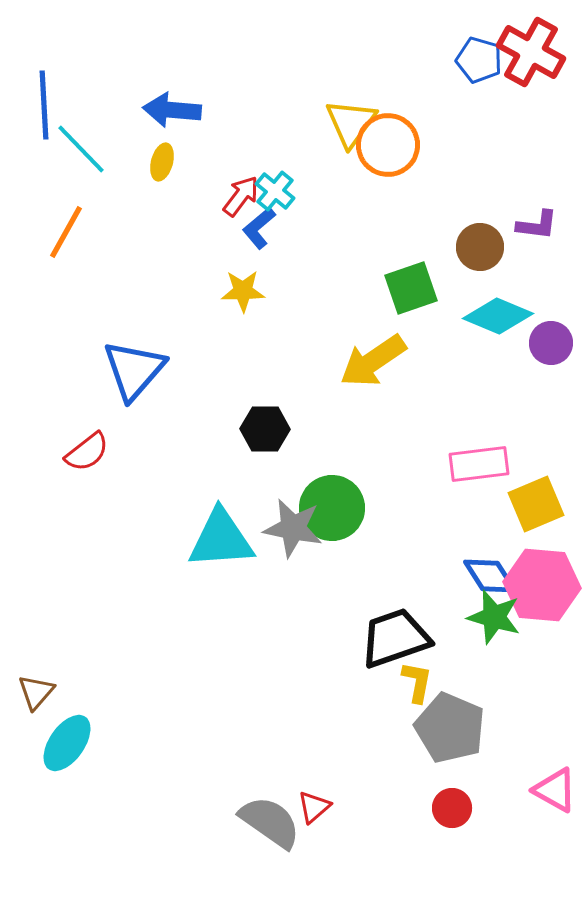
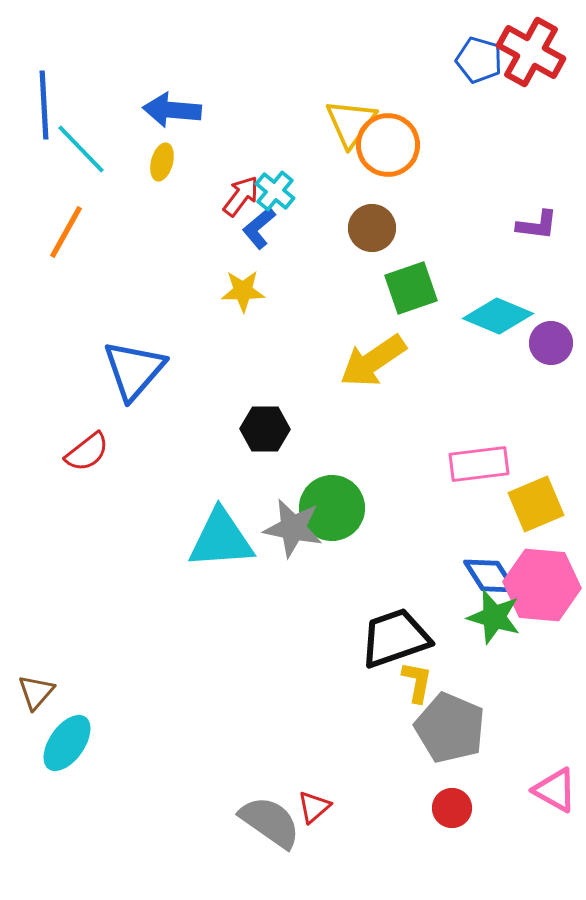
brown circle: moved 108 px left, 19 px up
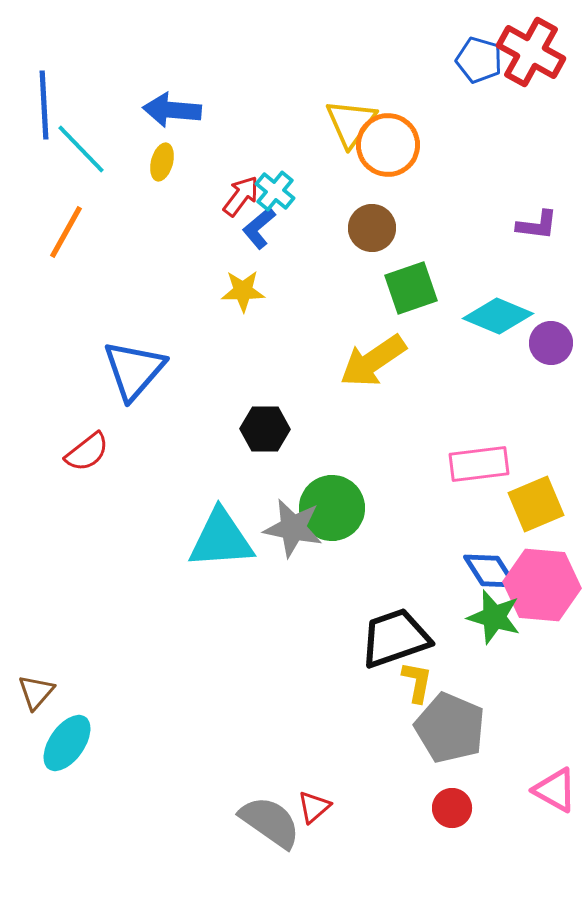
blue diamond: moved 5 px up
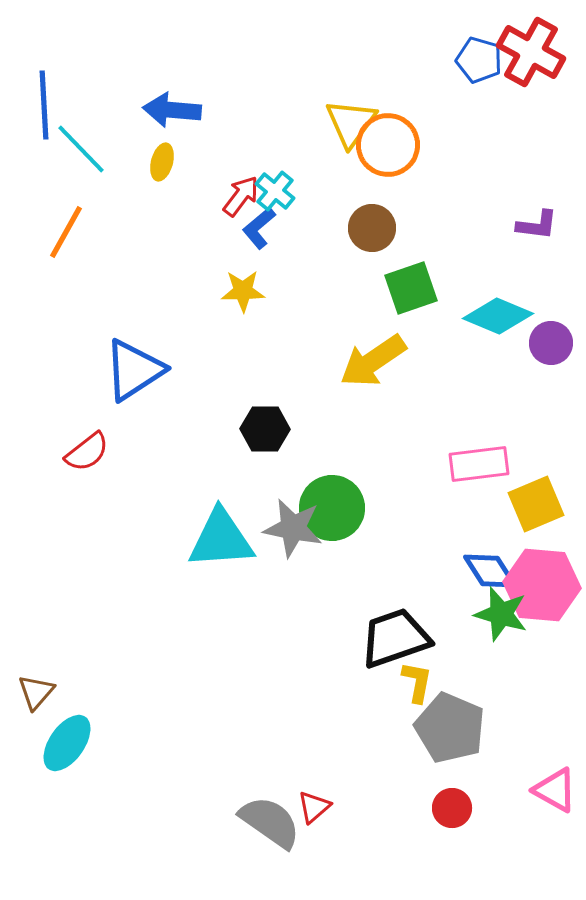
blue triangle: rotated 16 degrees clockwise
green star: moved 7 px right, 3 px up
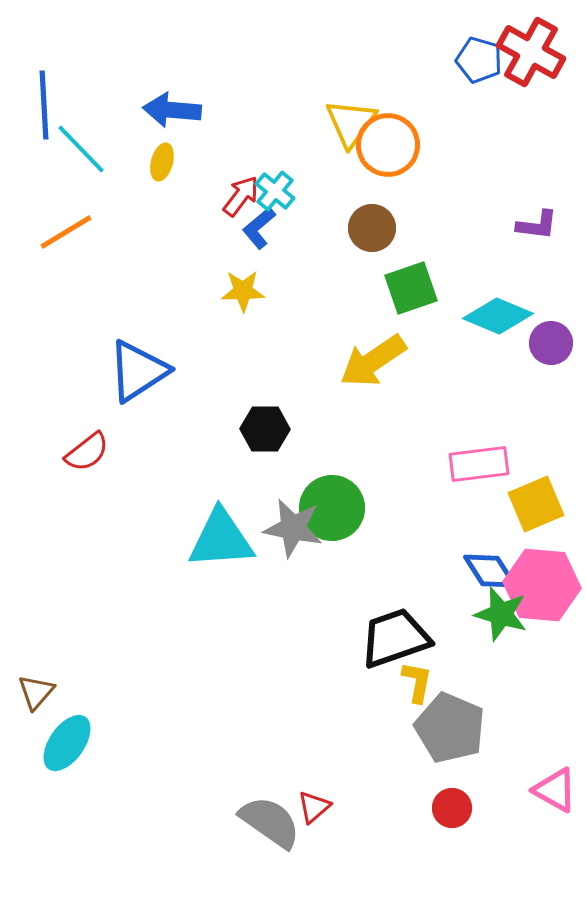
orange line: rotated 30 degrees clockwise
blue triangle: moved 4 px right, 1 px down
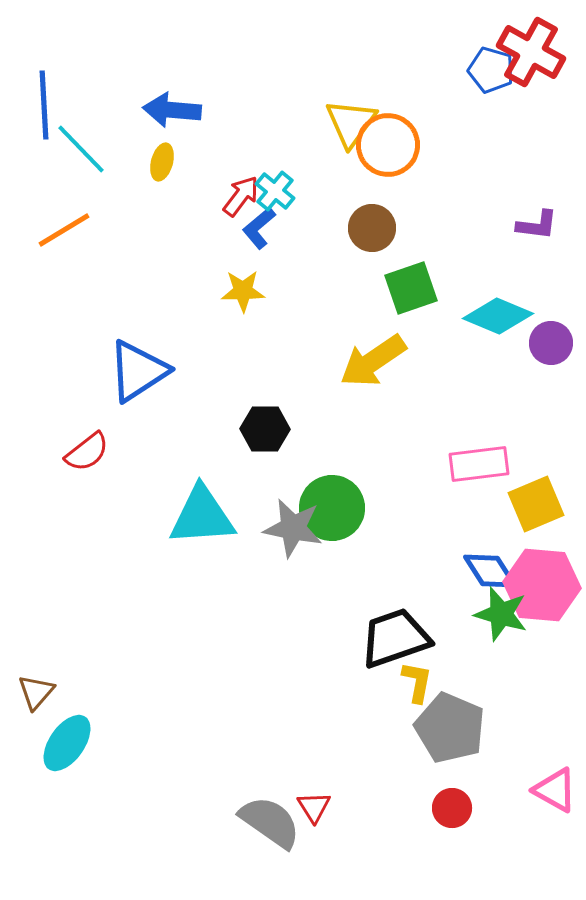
blue pentagon: moved 12 px right, 10 px down
orange line: moved 2 px left, 2 px up
cyan triangle: moved 19 px left, 23 px up
red triangle: rotated 21 degrees counterclockwise
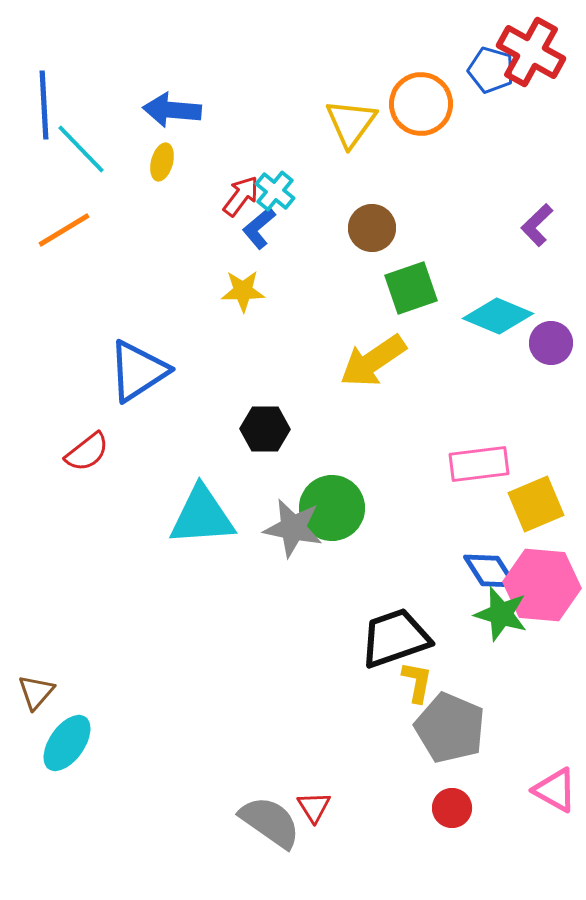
orange circle: moved 33 px right, 41 px up
purple L-shape: rotated 129 degrees clockwise
